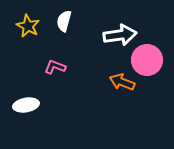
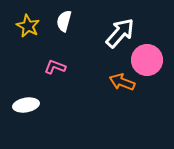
white arrow: moved 2 px up; rotated 40 degrees counterclockwise
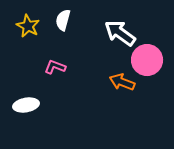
white semicircle: moved 1 px left, 1 px up
white arrow: rotated 96 degrees counterclockwise
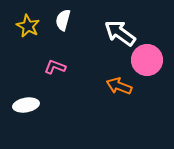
orange arrow: moved 3 px left, 4 px down
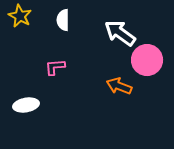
white semicircle: rotated 15 degrees counterclockwise
yellow star: moved 8 px left, 10 px up
pink L-shape: rotated 25 degrees counterclockwise
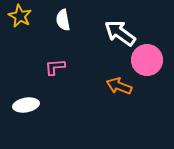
white semicircle: rotated 10 degrees counterclockwise
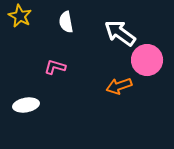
white semicircle: moved 3 px right, 2 px down
pink L-shape: rotated 20 degrees clockwise
orange arrow: rotated 40 degrees counterclockwise
